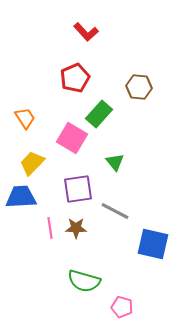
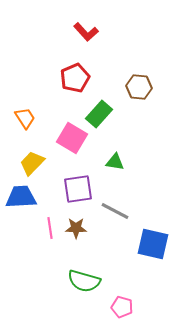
green triangle: rotated 42 degrees counterclockwise
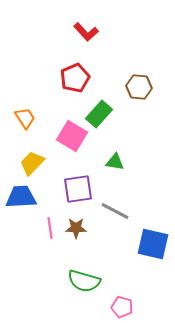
pink square: moved 2 px up
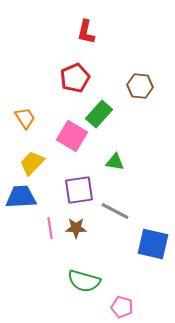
red L-shape: rotated 55 degrees clockwise
brown hexagon: moved 1 px right, 1 px up
purple square: moved 1 px right, 1 px down
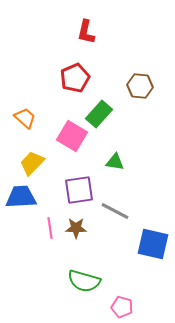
orange trapezoid: rotated 15 degrees counterclockwise
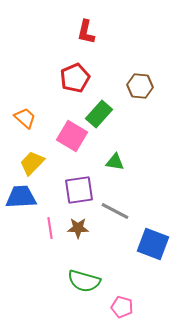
brown star: moved 2 px right
blue square: rotated 8 degrees clockwise
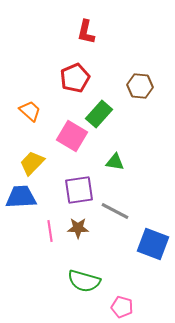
orange trapezoid: moved 5 px right, 7 px up
pink line: moved 3 px down
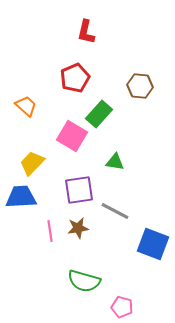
orange trapezoid: moved 4 px left, 5 px up
brown star: rotated 10 degrees counterclockwise
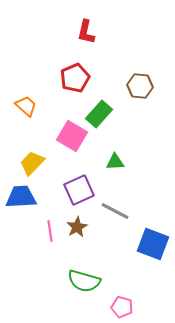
green triangle: rotated 12 degrees counterclockwise
purple square: rotated 16 degrees counterclockwise
brown star: moved 1 px left, 1 px up; rotated 20 degrees counterclockwise
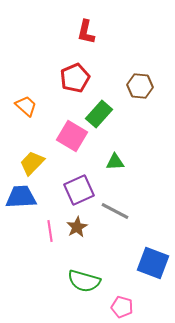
blue square: moved 19 px down
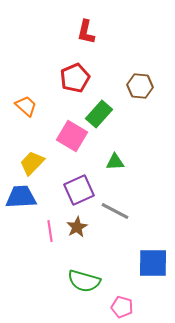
blue square: rotated 20 degrees counterclockwise
